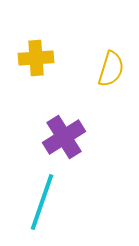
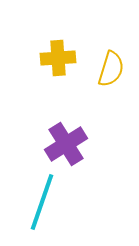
yellow cross: moved 22 px right
purple cross: moved 2 px right, 7 px down
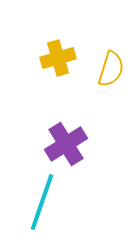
yellow cross: rotated 12 degrees counterclockwise
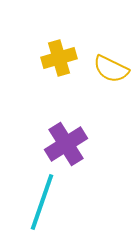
yellow cross: moved 1 px right
yellow semicircle: rotated 99 degrees clockwise
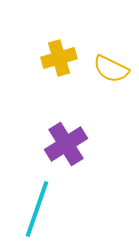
cyan line: moved 5 px left, 7 px down
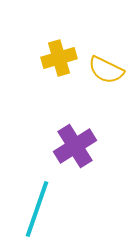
yellow semicircle: moved 5 px left, 1 px down
purple cross: moved 9 px right, 2 px down
